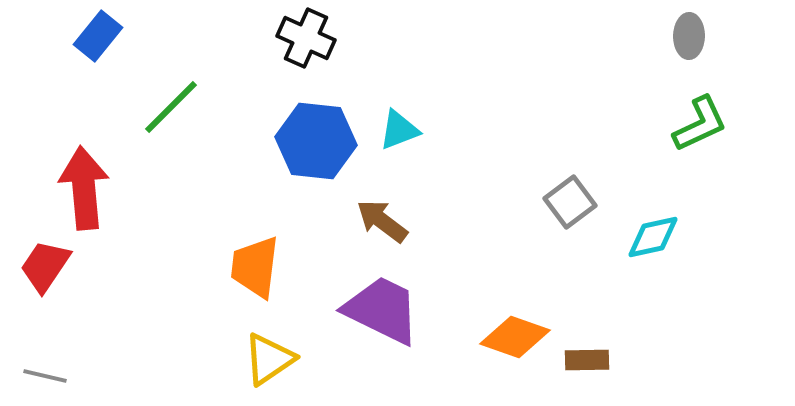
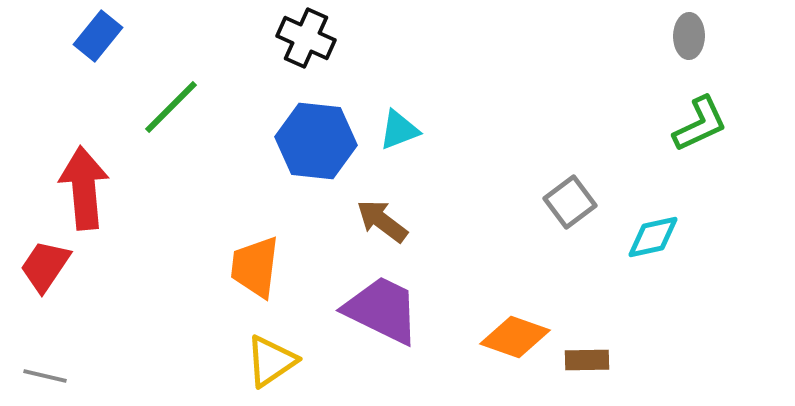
yellow triangle: moved 2 px right, 2 px down
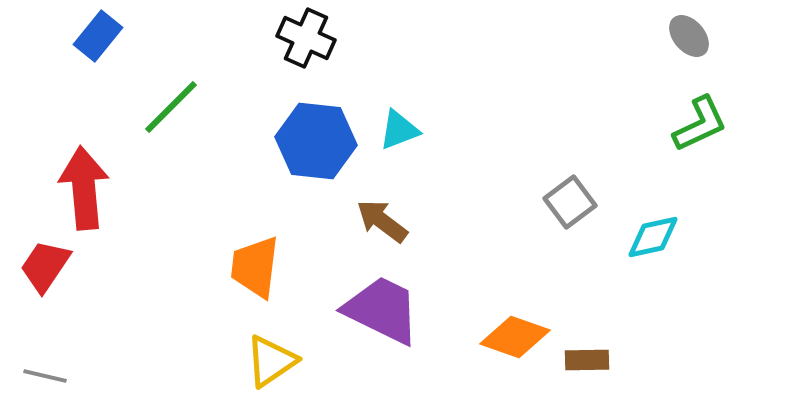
gray ellipse: rotated 42 degrees counterclockwise
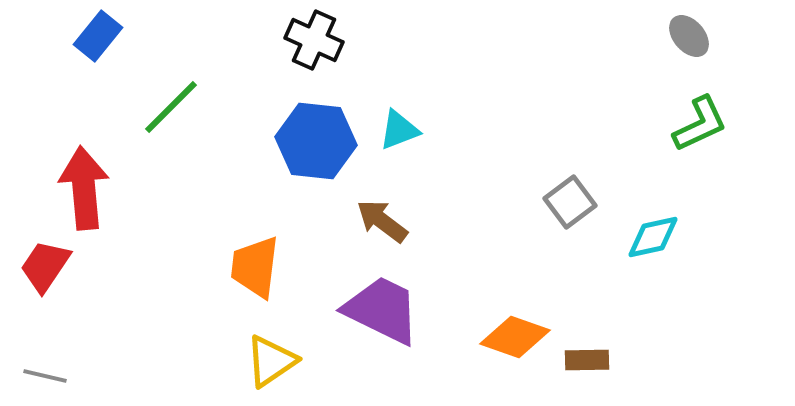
black cross: moved 8 px right, 2 px down
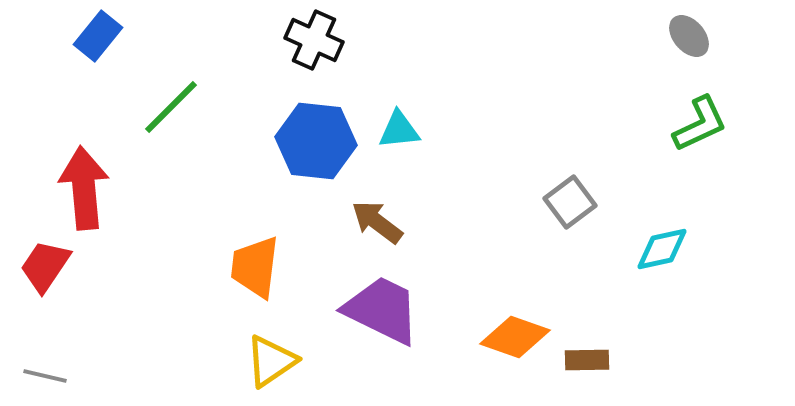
cyan triangle: rotated 15 degrees clockwise
brown arrow: moved 5 px left, 1 px down
cyan diamond: moved 9 px right, 12 px down
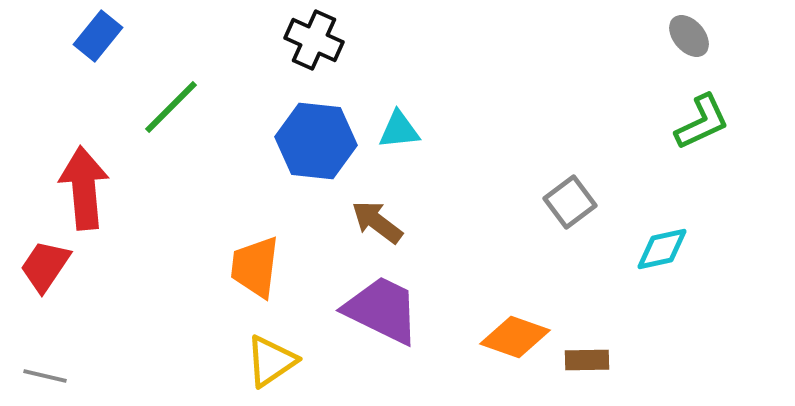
green L-shape: moved 2 px right, 2 px up
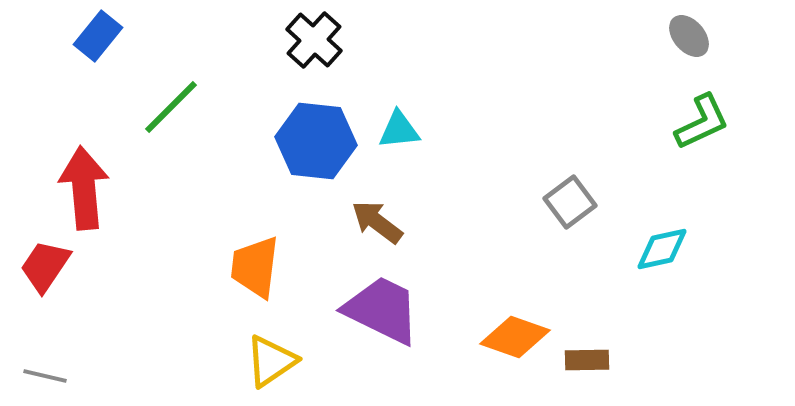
black cross: rotated 18 degrees clockwise
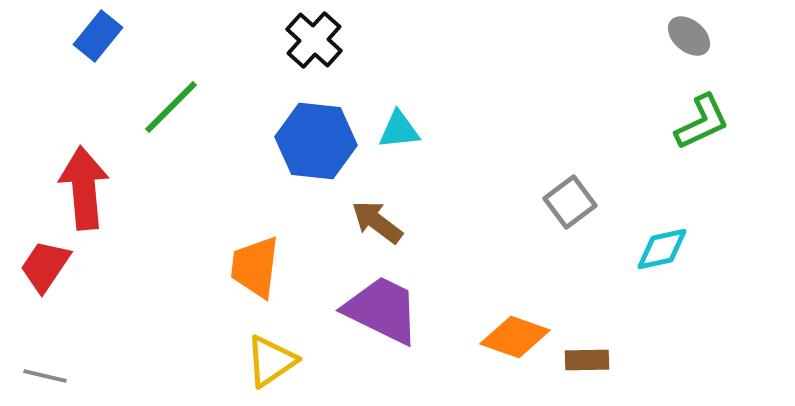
gray ellipse: rotated 9 degrees counterclockwise
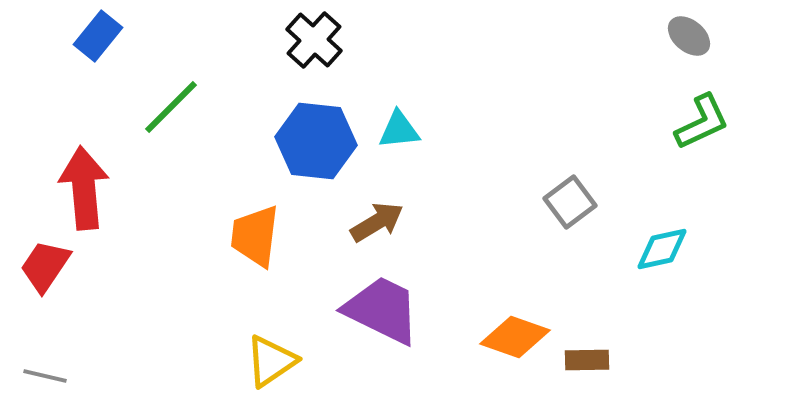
brown arrow: rotated 112 degrees clockwise
orange trapezoid: moved 31 px up
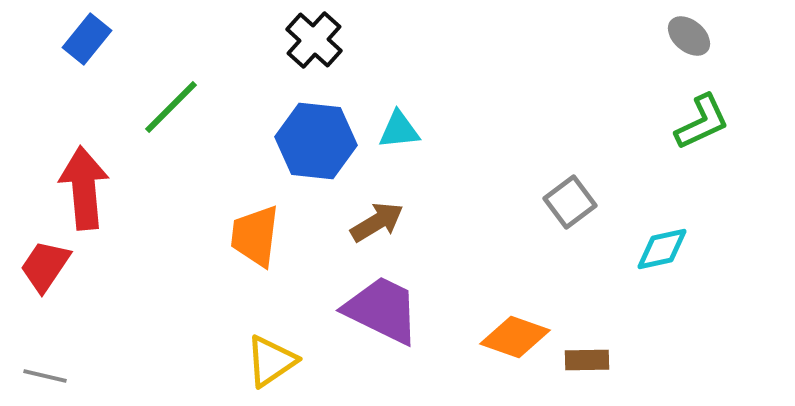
blue rectangle: moved 11 px left, 3 px down
